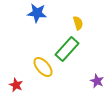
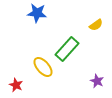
yellow semicircle: moved 18 px right, 2 px down; rotated 72 degrees clockwise
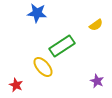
green rectangle: moved 5 px left, 3 px up; rotated 15 degrees clockwise
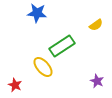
red star: moved 1 px left
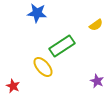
red star: moved 2 px left, 1 px down
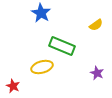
blue star: moved 4 px right; rotated 24 degrees clockwise
green rectangle: rotated 55 degrees clockwise
yellow ellipse: moved 1 px left; rotated 65 degrees counterclockwise
purple star: moved 8 px up
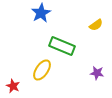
blue star: rotated 12 degrees clockwise
yellow ellipse: moved 3 px down; rotated 40 degrees counterclockwise
purple star: rotated 16 degrees counterclockwise
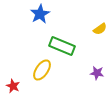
blue star: moved 1 px left, 1 px down
yellow semicircle: moved 4 px right, 4 px down
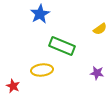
yellow ellipse: rotated 50 degrees clockwise
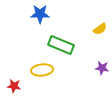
blue star: rotated 30 degrees clockwise
green rectangle: moved 1 px left, 1 px up
purple star: moved 5 px right, 5 px up
red star: moved 1 px right; rotated 16 degrees counterclockwise
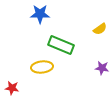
yellow ellipse: moved 3 px up
red star: moved 2 px left, 2 px down
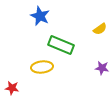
blue star: moved 2 px down; rotated 24 degrees clockwise
